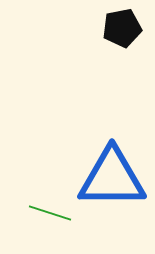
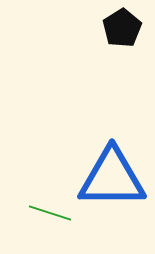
black pentagon: rotated 21 degrees counterclockwise
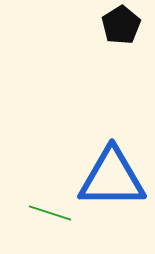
black pentagon: moved 1 px left, 3 px up
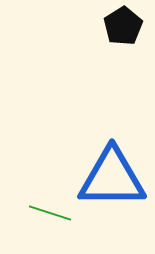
black pentagon: moved 2 px right, 1 px down
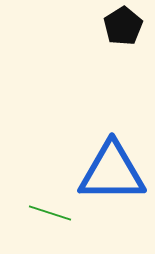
blue triangle: moved 6 px up
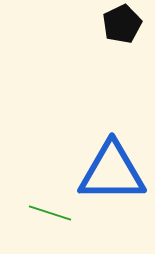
black pentagon: moved 1 px left, 2 px up; rotated 6 degrees clockwise
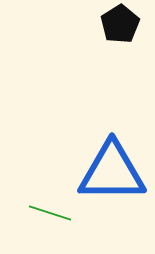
black pentagon: moved 2 px left; rotated 6 degrees counterclockwise
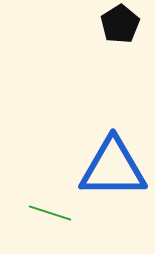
blue triangle: moved 1 px right, 4 px up
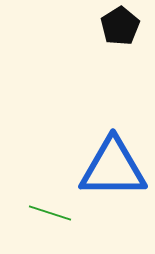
black pentagon: moved 2 px down
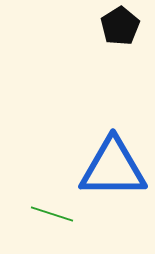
green line: moved 2 px right, 1 px down
